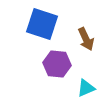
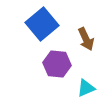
blue square: rotated 32 degrees clockwise
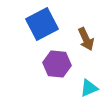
blue square: rotated 12 degrees clockwise
cyan triangle: moved 3 px right
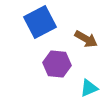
blue square: moved 2 px left, 2 px up
brown arrow: rotated 35 degrees counterclockwise
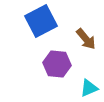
blue square: moved 1 px right, 1 px up
brown arrow: rotated 20 degrees clockwise
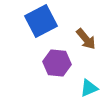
purple hexagon: moved 1 px up
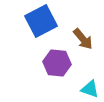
brown arrow: moved 3 px left
cyan triangle: moved 1 px right, 1 px down; rotated 42 degrees clockwise
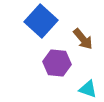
blue square: rotated 20 degrees counterclockwise
cyan triangle: moved 2 px left
